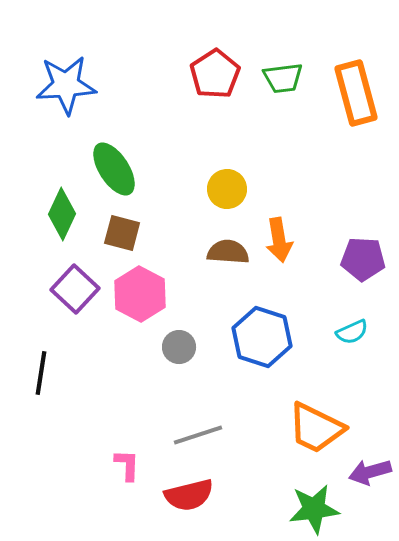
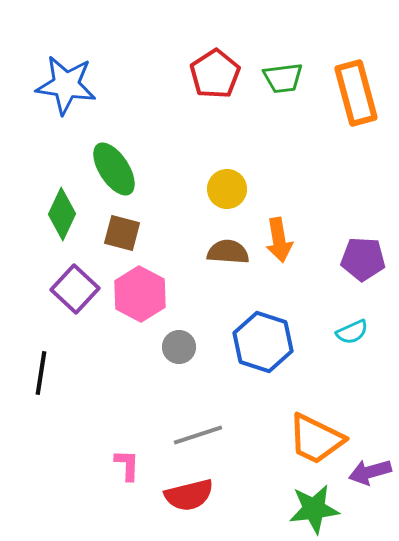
blue star: rotated 12 degrees clockwise
blue hexagon: moved 1 px right, 5 px down
orange trapezoid: moved 11 px down
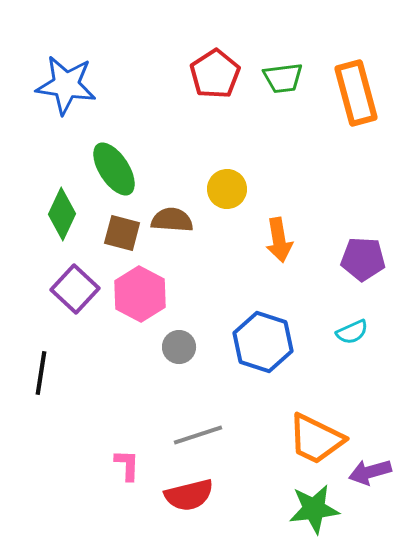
brown semicircle: moved 56 px left, 32 px up
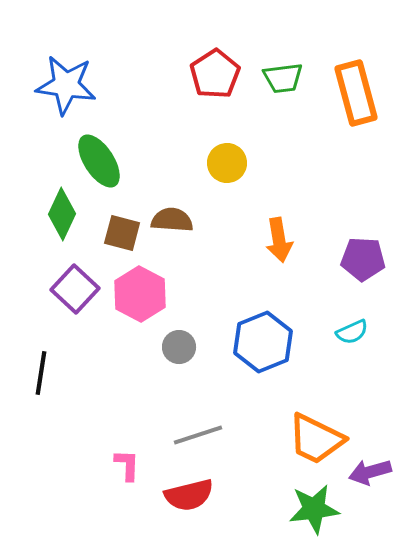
green ellipse: moved 15 px left, 8 px up
yellow circle: moved 26 px up
blue hexagon: rotated 20 degrees clockwise
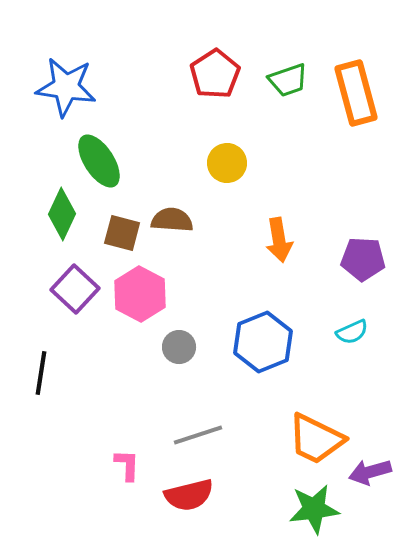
green trapezoid: moved 5 px right, 2 px down; rotated 12 degrees counterclockwise
blue star: moved 2 px down
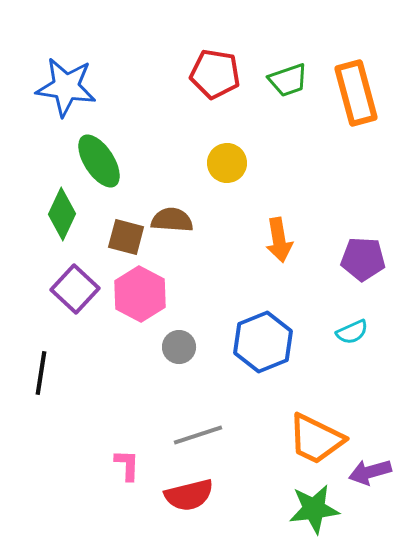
red pentagon: rotated 30 degrees counterclockwise
brown square: moved 4 px right, 4 px down
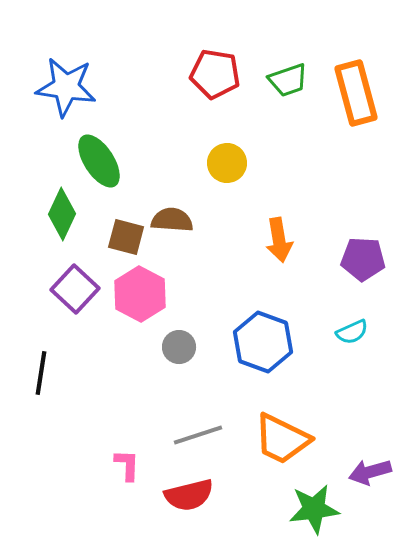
blue hexagon: rotated 18 degrees counterclockwise
orange trapezoid: moved 34 px left
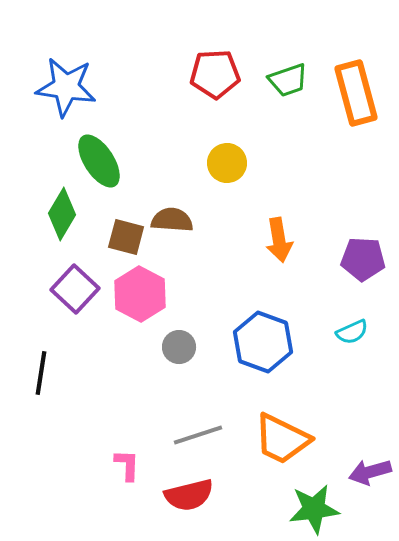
red pentagon: rotated 12 degrees counterclockwise
green diamond: rotated 6 degrees clockwise
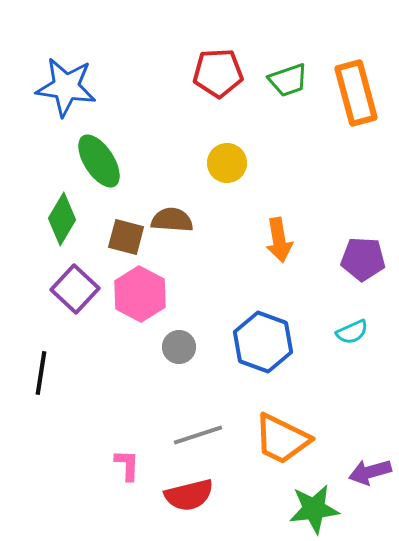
red pentagon: moved 3 px right, 1 px up
green diamond: moved 5 px down
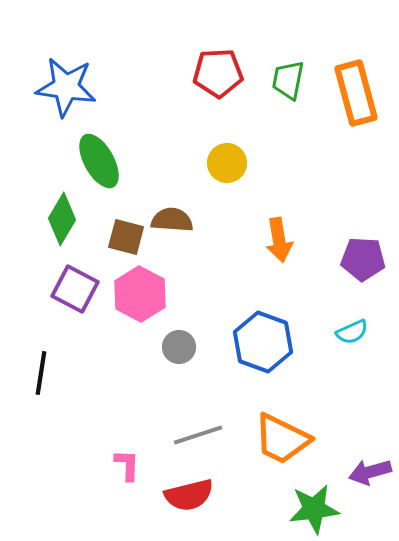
green trapezoid: rotated 120 degrees clockwise
green ellipse: rotated 4 degrees clockwise
purple square: rotated 15 degrees counterclockwise
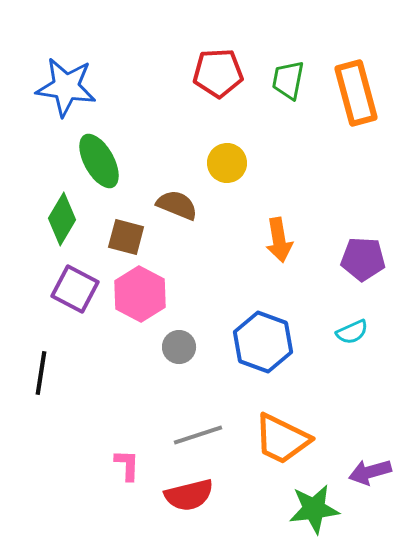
brown semicircle: moved 5 px right, 15 px up; rotated 18 degrees clockwise
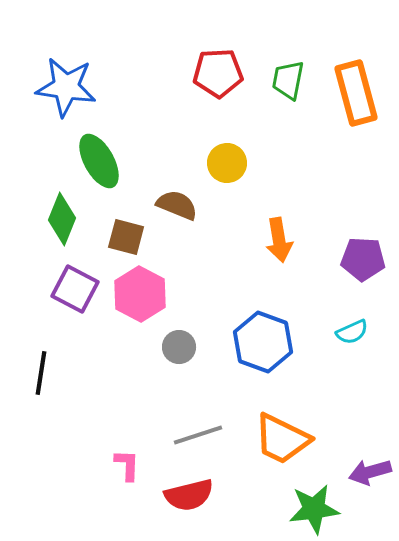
green diamond: rotated 9 degrees counterclockwise
